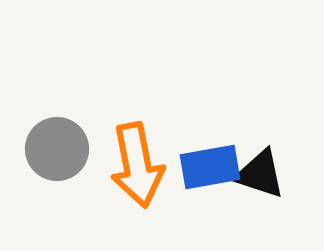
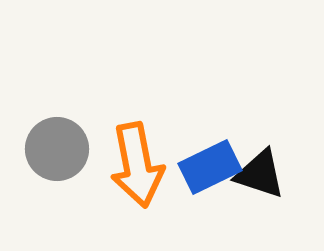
blue rectangle: rotated 16 degrees counterclockwise
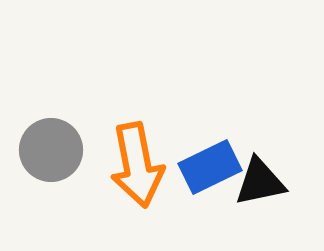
gray circle: moved 6 px left, 1 px down
black triangle: moved 8 px down; rotated 30 degrees counterclockwise
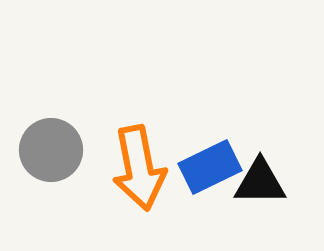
orange arrow: moved 2 px right, 3 px down
black triangle: rotated 12 degrees clockwise
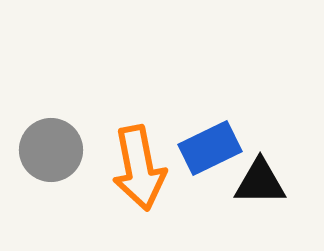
blue rectangle: moved 19 px up
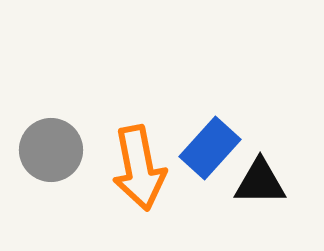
blue rectangle: rotated 22 degrees counterclockwise
